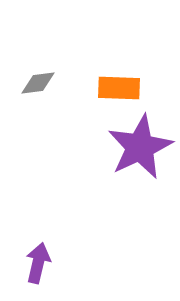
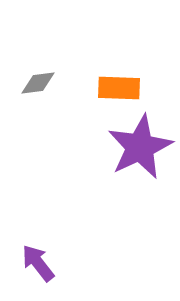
purple arrow: rotated 51 degrees counterclockwise
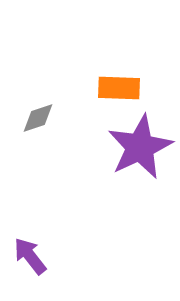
gray diamond: moved 35 px down; rotated 12 degrees counterclockwise
purple arrow: moved 8 px left, 7 px up
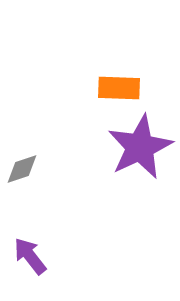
gray diamond: moved 16 px left, 51 px down
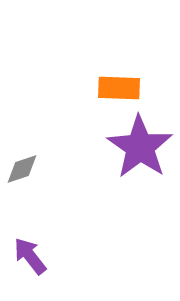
purple star: rotated 12 degrees counterclockwise
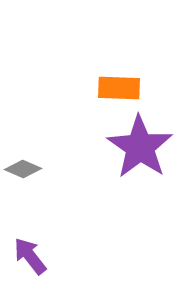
gray diamond: moved 1 px right; rotated 42 degrees clockwise
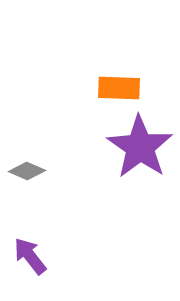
gray diamond: moved 4 px right, 2 px down
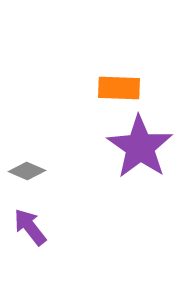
purple arrow: moved 29 px up
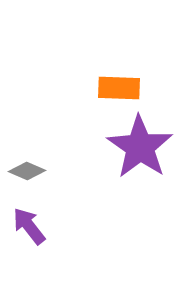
purple arrow: moved 1 px left, 1 px up
